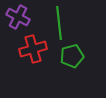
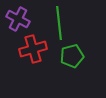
purple cross: moved 2 px down
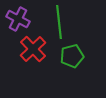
green line: moved 1 px up
red cross: rotated 28 degrees counterclockwise
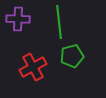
purple cross: rotated 25 degrees counterclockwise
red cross: moved 18 px down; rotated 16 degrees clockwise
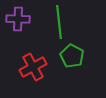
green pentagon: rotated 30 degrees counterclockwise
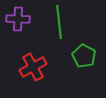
green pentagon: moved 12 px right
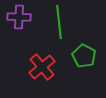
purple cross: moved 1 px right, 2 px up
red cross: moved 9 px right; rotated 12 degrees counterclockwise
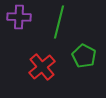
green line: rotated 20 degrees clockwise
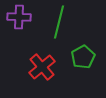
green pentagon: moved 1 px left, 1 px down; rotated 15 degrees clockwise
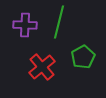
purple cross: moved 6 px right, 8 px down
